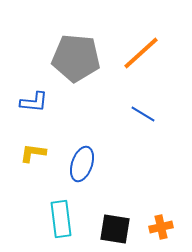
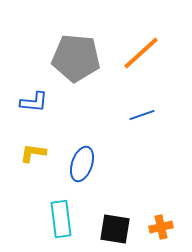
blue line: moved 1 px left, 1 px down; rotated 50 degrees counterclockwise
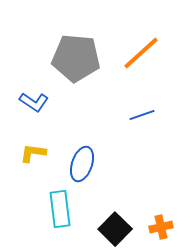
blue L-shape: rotated 28 degrees clockwise
cyan rectangle: moved 1 px left, 10 px up
black square: rotated 36 degrees clockwise
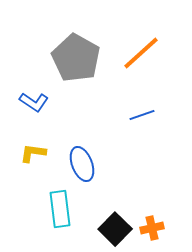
gray pentagon: rotated 24 degrees clockwise
blue ellipse: rotated 40 degrees counterclockwise
orange cross: moved 9 px left, 1 px down
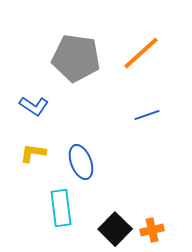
gray pentagon: rotated 21 degrees counterclockwise
blue L-shape: moved 4 px down
blue line: moved 5 px right
blue ellipse: moved 1 px left, 2 px up
cyan rectangle: moved 1 px right, 1 px up
orange cross: moved 2 px down
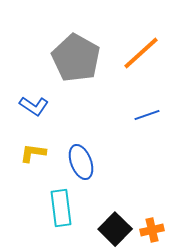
gray pentagon: rotated 21 degrees clockwise
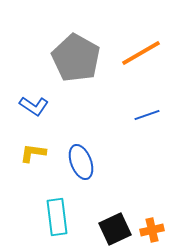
orange line: rotated 12 degrees clockwise
cyan rectangle: moved 4 px left, 9 px down
black square: rotated 20 degrees clockwise
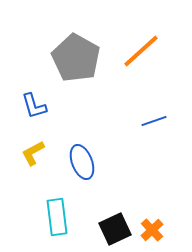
orange line: moved 2 px up; rotated 12 degrees counterclockwise
blue L-shape: rotated 40 degrees clockwise
blue line: moved 7 px right, 6 px down
yellow L-shape: rotated 36 degrees counterclockwise
blue ellipse: moved 1 px right
orange cross: rotated 30 degrees counterclockwise
